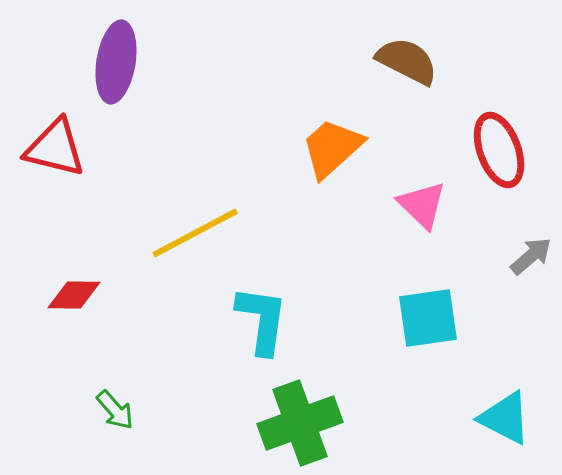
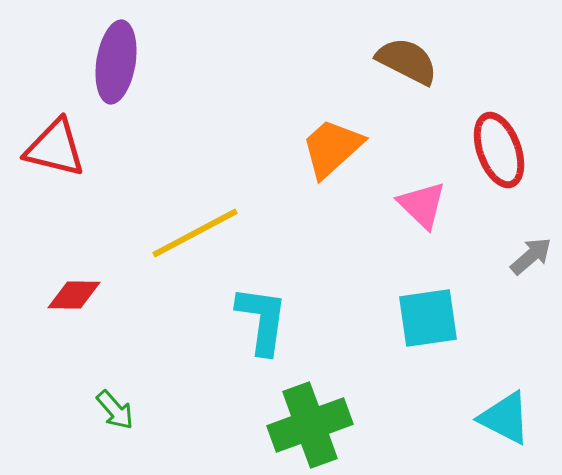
green cross: moved 10 px right, 2 px down
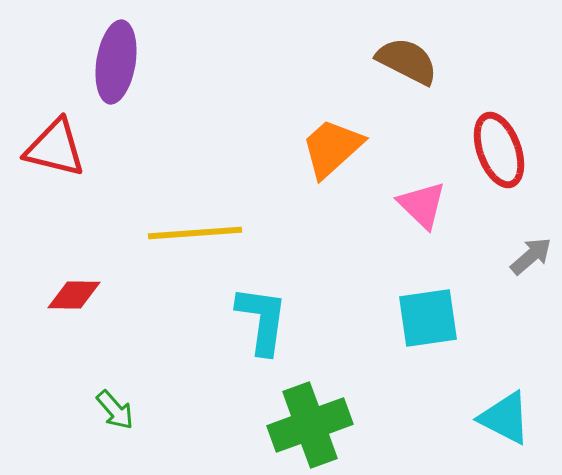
yellow line: rotated 24 degrees clockwise
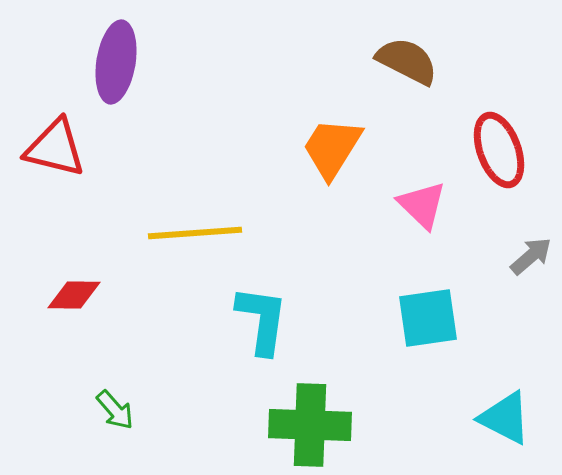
orange trapezoid: rotated 16 degrees counterclockwise
green cross: rotated 22 degrees clockwise
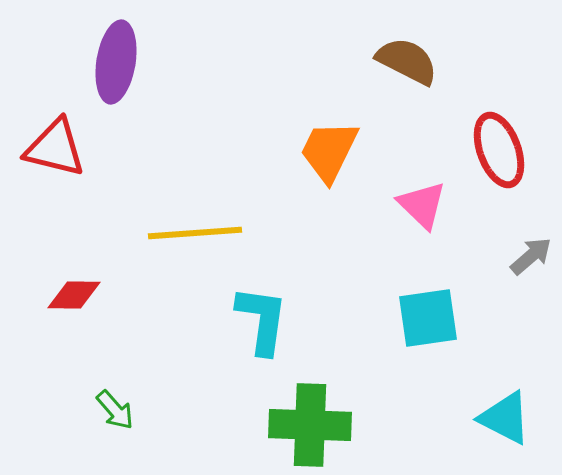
orange trapezoid: moved 3 px left, 3 px down; rotated 6 degrees counterclockwise
